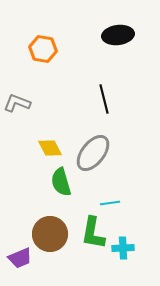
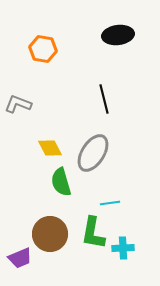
gray L-shape: moved 1 px right, 1 px down
gray ellipse: rotated 6 degrees counterclockwise
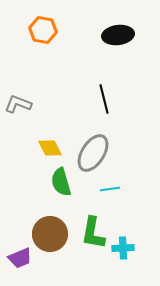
orange hexagon: moved 19 px up
cyan line: moved 14 px up
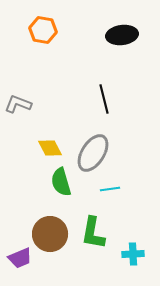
black ellipse: moved 4 px right
cyan cross: moved 10 px right, 6 px down
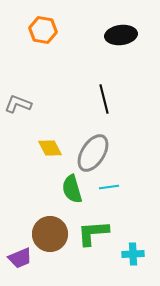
black ellipse: moved 1 px left
green semicircle: moved 11 px right, 7 px down
cyan line: moved 1 px left, 2 px up
green L-shape: rotated 76 degrees clockwise
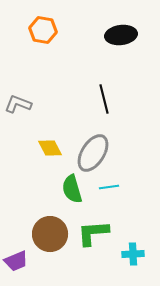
purple trapezoid: moved 4 px left, 3 px down
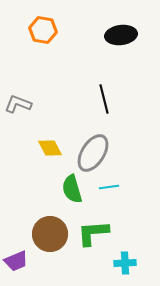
cyan cross: moved 8 px left, 9 px down
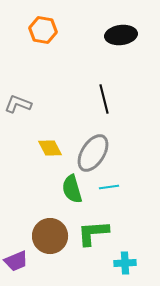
brown circle: moved 2 px down
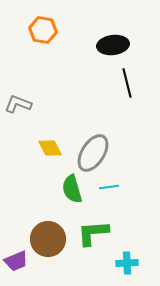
black ellipse: moved 8 px left, 10 px down
black line: moved 23 px right, 16 px up
brown circle: moved 2 px left, 3 px down
cyan cross: moved 2 px right
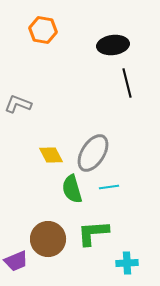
yellow diamond: moved 1 px right, 7 px down
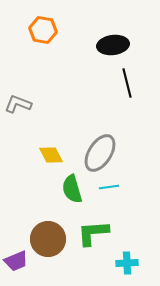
gray ellipse: moved 7 px right
